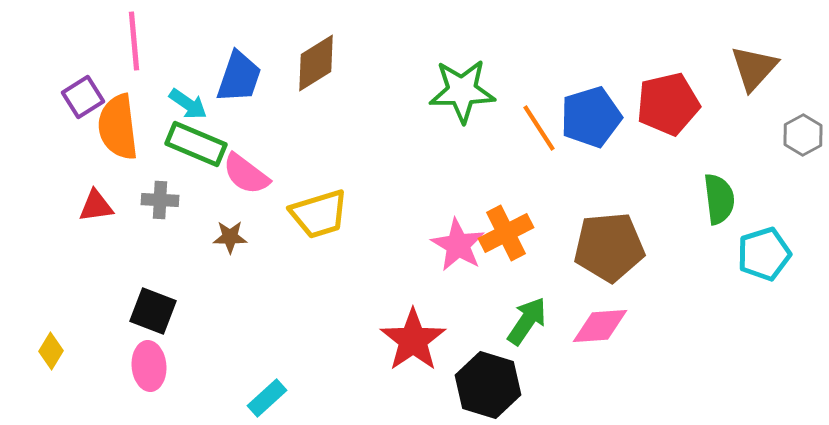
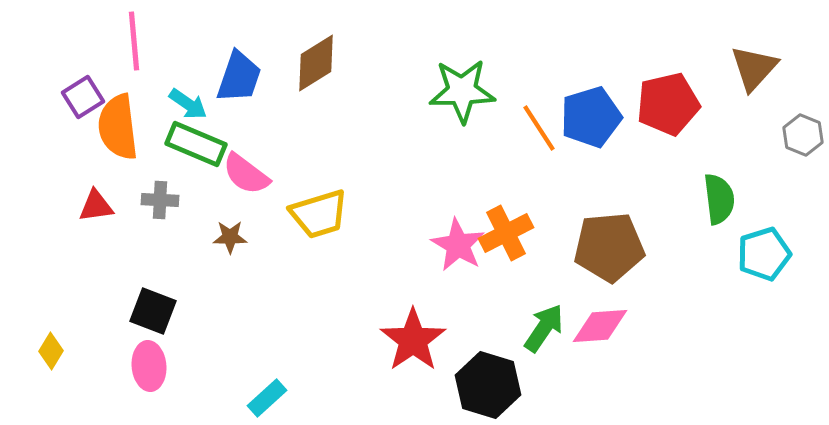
gray hexagon: rotated 9 degrees counterclockwise
green arrow: moved 17 px right, 7 px down
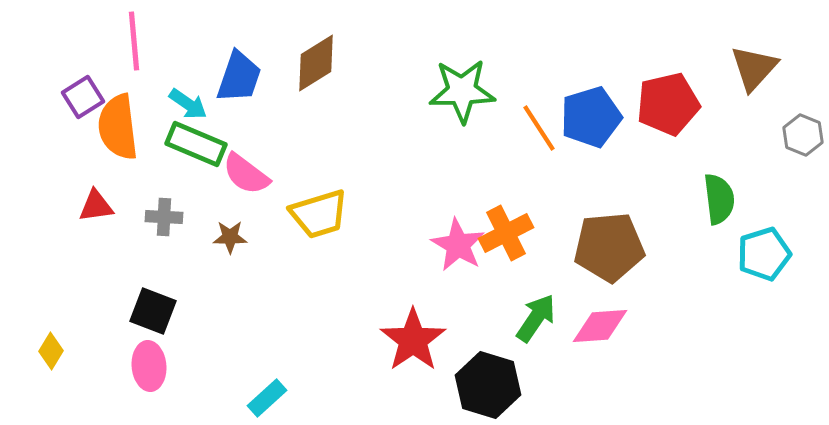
gray cross: moved 4 px right, 17 px down
green arrow: moved 8 px left, 10 px up
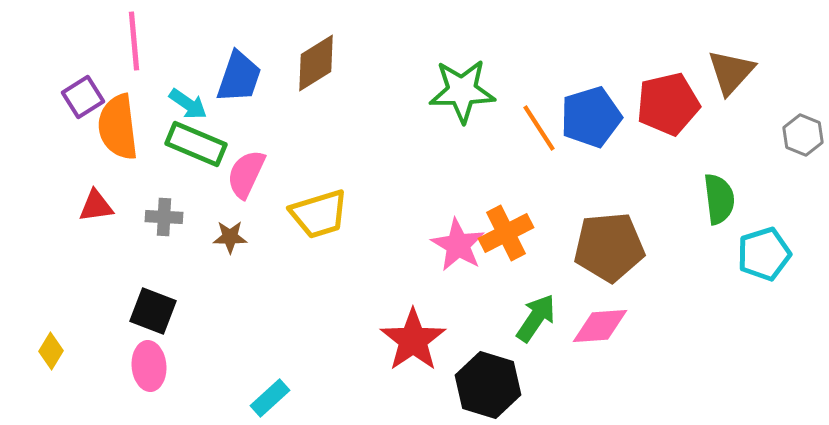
brown triangle: moved 23 px left, 4 px down
pink semicircle: rotated 78 degrees clockwise
cyan rectangle: moved 3 px right
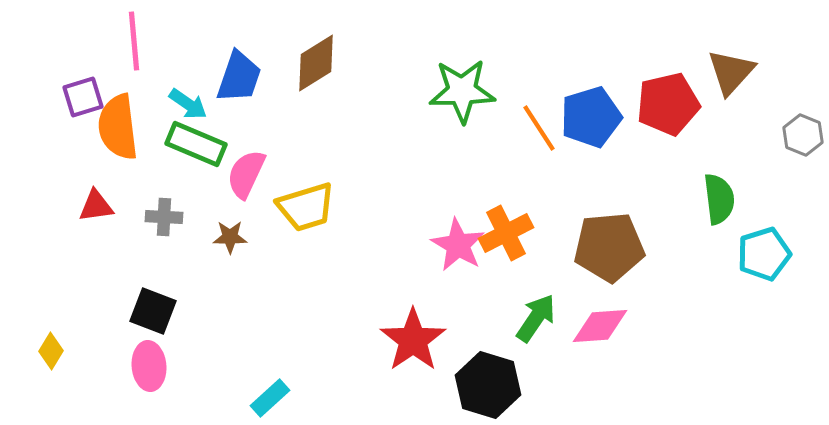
purple square: rotated 15 degrees clockwise
yellow trapezoid: moved 13 px left, 7 px up
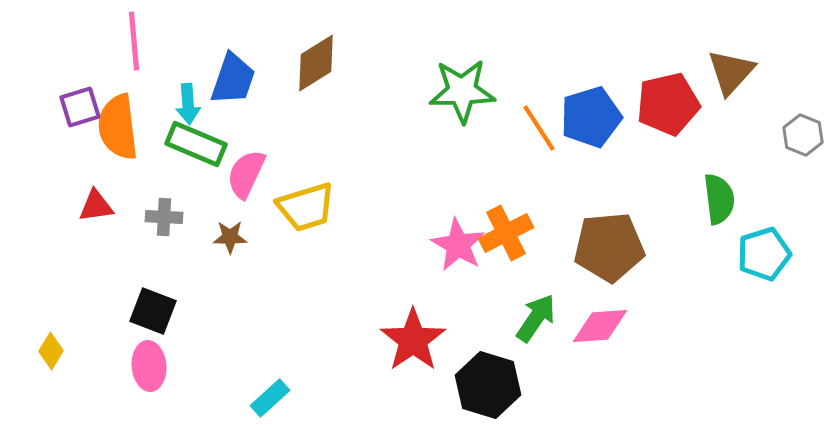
blue trapezoid: moved 6 px left, 2 px down
purple square: moved 3 px left, 10 px down
cyan arrow: rotated 51 degrees clockwise
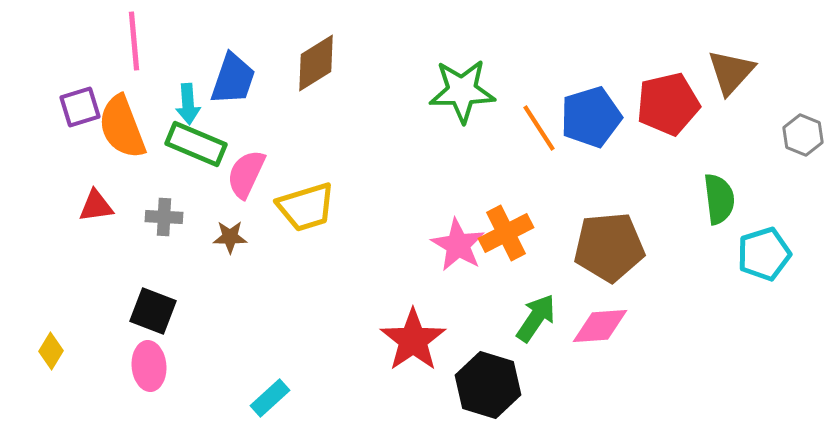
orange semicircle: moved 4 px right; rotated 14 degrees counterclockwise
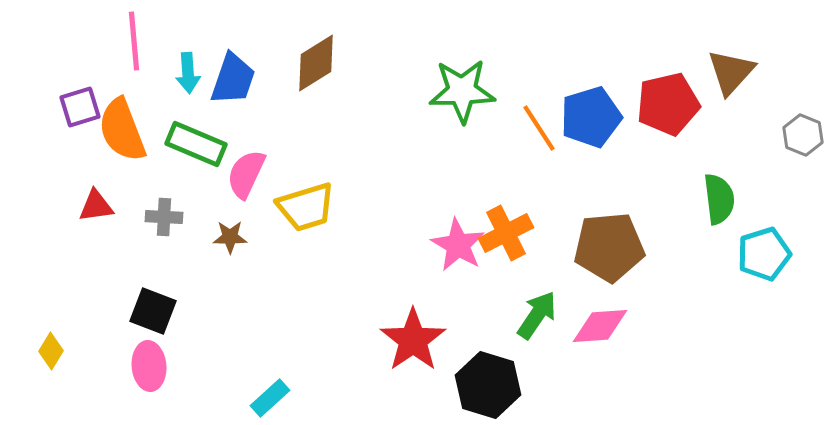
cyan arrow: moved 31 px up
orange semicircle: moved 3 px down
green arrow: moved 1 px right, 3 px up
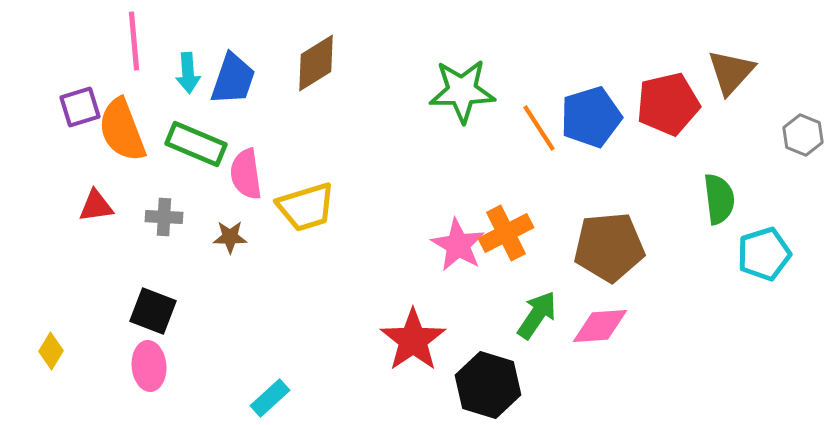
pink semicircle: rotated 33 degrees counterclockwise
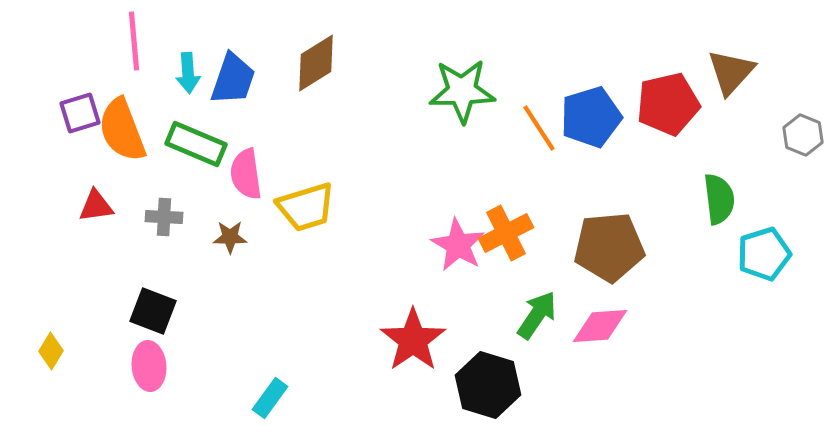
purple square: moved 6 px down
cyan rectangle: rotated 12 degrees counterclockwise
